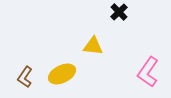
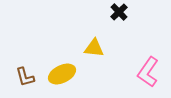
yellow triangle: moved 1 px right, 2 px down
brown L-shape: rotated 50 degrees counterclockwise
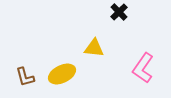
pink L-shape: moved 5 px left, 4 px up
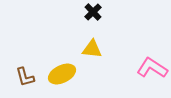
black cross: moved 26 px left
yellow triangle: moved 2 px left, 1 px down
pink L-shape: moved 9 px right; rotated 88 degrees clockwise
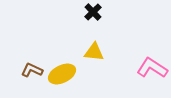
yellow triangle: moved 2 px right, 3 px down
brown L-shape: moved 7 px right, 7 px up; rotated 130 degrees clockwise
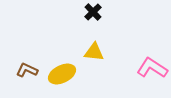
brown L-shape: moved 5 px left
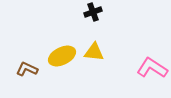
black cross: rotated 24 degrees clockwise
brown L-shape: moved 1 px up
yellow ellipse: moved 18 px up
